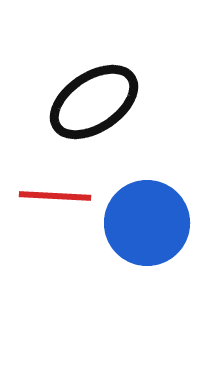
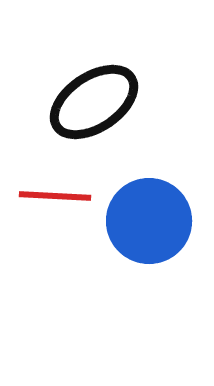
blue circle: moved 2 px right, 2 px up
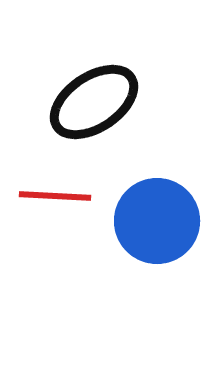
blue circle: moved 8 px right
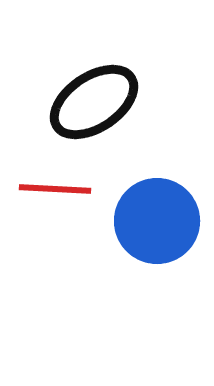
red line: moved 7 px up
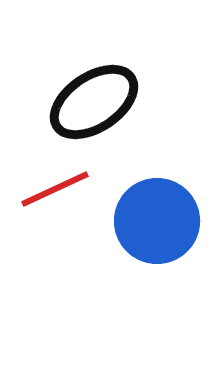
red line: rotated 28 degrees counterclockwise
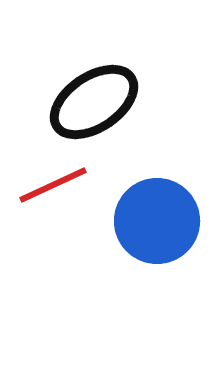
red line: moved 2 px left, 4 px up
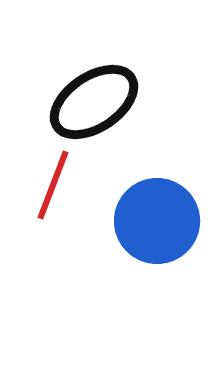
red line: rotated 44 degrees counterclockwise
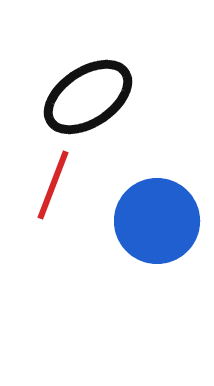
black ellipse: moved 6 px left, 5 px up
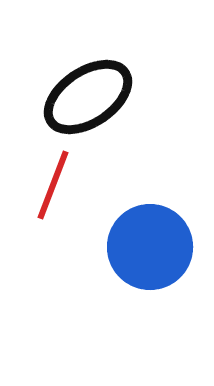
blue circle: moved 7 px left, 26 px down
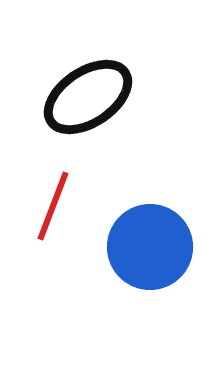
red line: moved 21 px down
